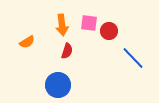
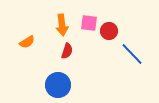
blue line: moved 1 px left, 4 px up
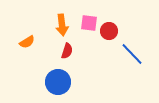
blue circle: moved 3 px up
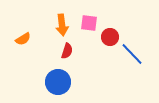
red circle: moved 1 px right, 6 px down
orange semicircle: moved 4 px left, 3 px up
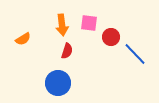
red circle: moved 1 px right
blue line: moved 3 px right
blue circle: moved 1 px down
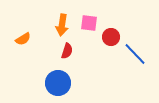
orange arrow: rotated 15 degrees clockwise
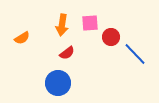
pink square: moved 1 px right; rotated 12 degrees counterclockwise
orange semicircle: moved 1 px left, 1 px up
red semicircle: moved 2 px down; rotated 35 degrees clockwise
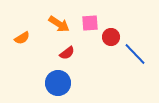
orange arrow: moved 3 px left, 1 px up; rotated 65 degrees counterclockwise
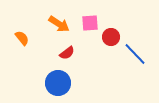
orange semicircle: rotated 98 degrees counterclockwise
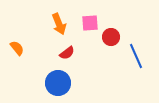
orange arrow: rotated 35 degrees clockwise
orange semicircle: moved 5 px left, 10 px down
blue line: moved 1 px right, 2 px down; rotated 20 degrees clockwise
